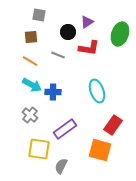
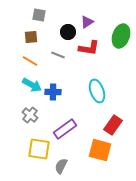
green ellipse: moved 1 px right, 2 px down
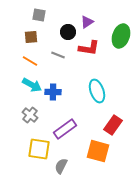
orange square: moved 2 px left, 1 px down
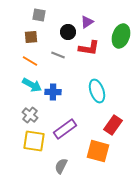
yellow square: moved 5 px left, 8 px up
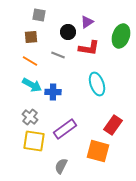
cyan ellipse: moved 7 px up
gray cross: moved 2 px down
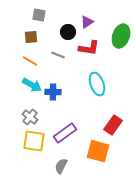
purple rectangle: moved 4 px down
